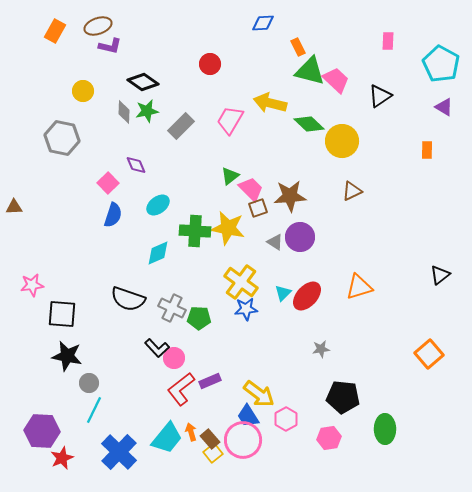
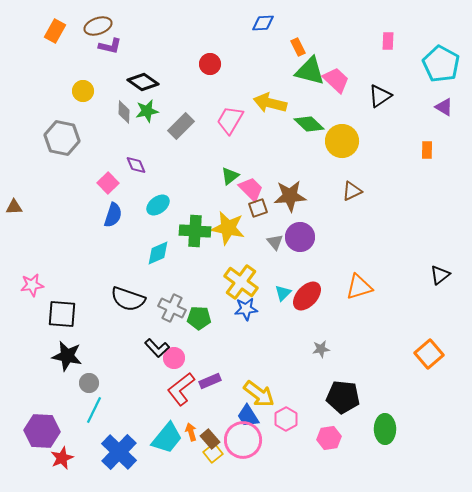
gray triangle at (275, 242): rotated 18 degrees clockwise
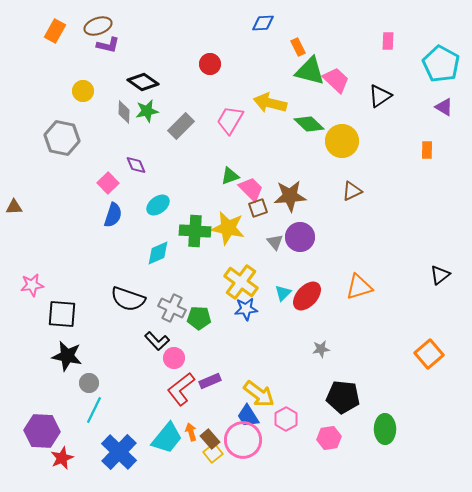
purple L-shape at (110, 46): moved 2 px left, 1 px up
green triangle at (230, 176): rotated 18 degrees clockwise
black L-shape at (157, 348): moved 7 px up
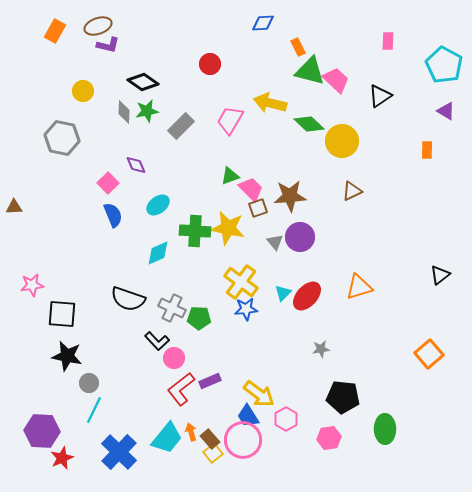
cyan pentagon at (441, 64): moved 3 px right, 1 px down
purple triangle at (444, 107): moved 2 px right, 4 px down
blue semicircle at (113, 215): rotated 40 degrees counterclockwise
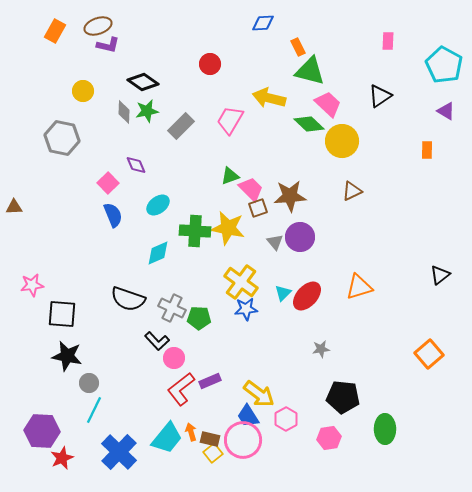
pink trapezoid at (336, 80): moved 8 px left, 24 px down
yellow arrow at (270, 103): moved 1 px left, 5 px up
brown rectangle at (210, 439): rotated 36 degrees counterclockwise
